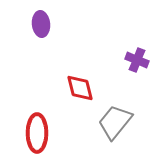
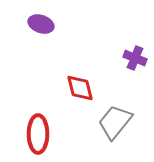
purple ellipse: rotated 65 degrees counterclockwise
purple cross: moved 2 px left, 2 px up
red ellipse: moved 1 px right, 1 px down
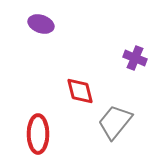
red diamond: moved 3 px down
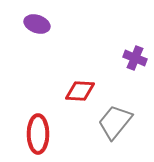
purple ellipse: moved 4 px left
red diamond: rotated 72 degrees counterclockwise
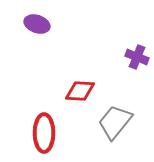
purple cross: moved 2 px right, 1 px up
red ellipse: moved 6 px right, 1 px up
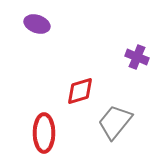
red diamond: rotated 20 degrees counterclockwise
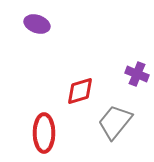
purple cross: moved 17 px down
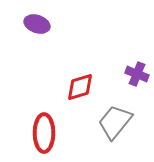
red diamond: moved 4 px up
